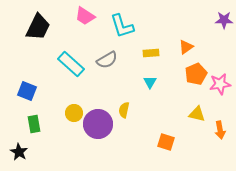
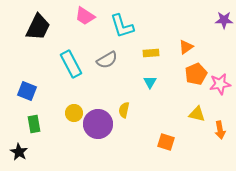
cyan rectangle: rotated 20 degrees clockwise
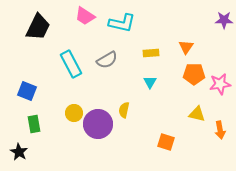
cyan L-shape: moved 3 px up; rotated 60 degrees counterclockwise
orange triangle: rotated 21 degrees counterclockwise
orange pentagon: moved 2 px left; rotated 25 degrees clockwise
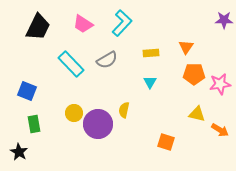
pink trapezoid: moved 2 px left, 8 px down
cyan L-shape: rotated 60 degrees counterclockwise
cyan rectangle: rotated 16 degrees counterclockwise
orange arrow: rotated 48 degrees counterclockwise
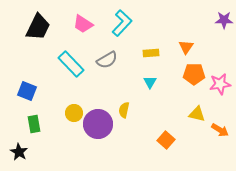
orange square: moved 2 px up; rotated 24 degrees clockwise
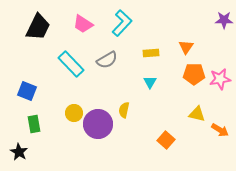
pink star: moved 5 px up
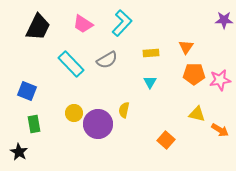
pink star: moved 1 px down
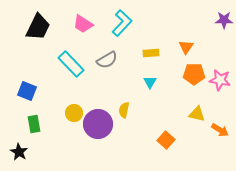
pink star: rotated 20 degrees clockwise
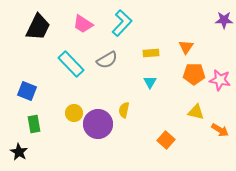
yellow triangle: moved 1 px left, 2 px up
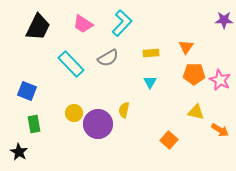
gray semicircle: moved 1 px right, 2 px up
pink star: rotated 15 degrees clockwise
orange square: moved 3 px right
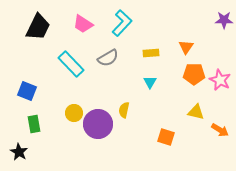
orange square: moved 3 px left, 3 px up; rotated 24 degrees counterclockwise
